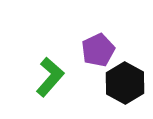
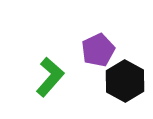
black hexagon: moved 2 px up
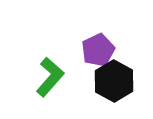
black hexagon: moved 11 px left
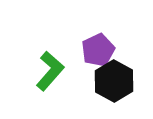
green L-shape: moved 6 px up
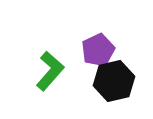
black hexagon: rotated 18 degrees clockwise
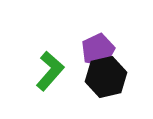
black hexagon: moved 8 px left, 4 px up
